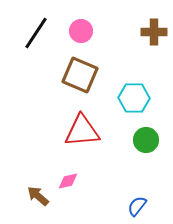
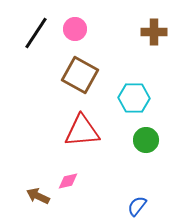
pink circle: moved 6 px left, 2 px up
brown square: rotated 6 degrees clockwise
brown arrow: rotated 15 degrees counterclockwise
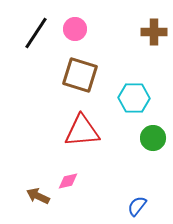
brown square: rotated 12 degrees counterclockwise
green circle: moved 7 px right, 2 px up
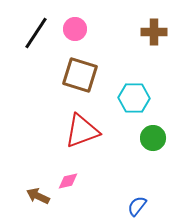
red triangle: rotated 15 degrees counterclockwise
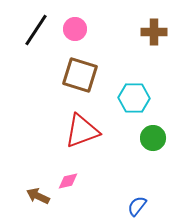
black line: moved 3 px up
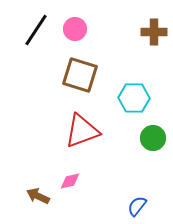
pink diamond: moved 2 px right
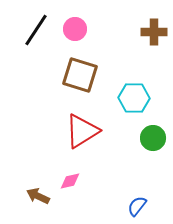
red triangle: rotated 12 degrees counterclockwise
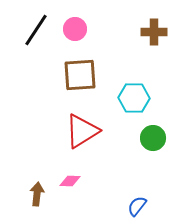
brown square: rotated 21 degrees counterclockwise
pink diamond: rotated 15 degrees clockwise
brown arrow: moved 1 px left, 2 px up; rotated 70 degrees clockwise
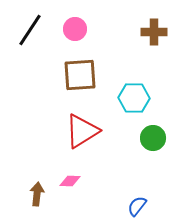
black line: moved 6 px left
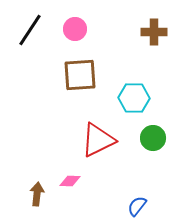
red triangle: moved 16 px right, 9 px down; rotated 6 degrees clockwise
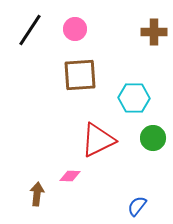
pink diamond: moved 5 px up
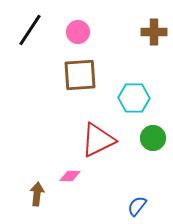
pink circle: moved 3 px right, 3 px down
